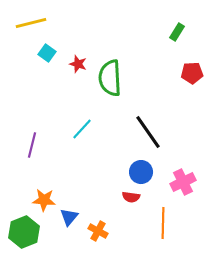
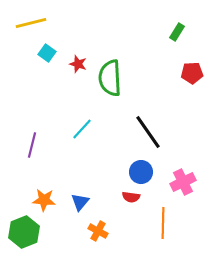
blue triangle: moved 11 px right, 15 px up
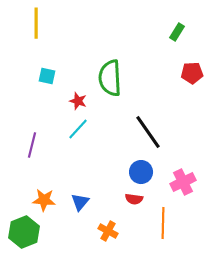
yellow line: moved 5 px right; rotated 76 degrees counterclockwise
cyan square: moved 23 px down; rotated 24 degrees counterclockwise
red star: moved 37 px down
cyan line: moved 4 px left
red semicircle: moved 3 px right, 2 px down
orange cross: moved 10 px right
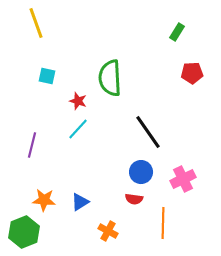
yellow line: rotated 20 degrees counterclockwise
pink cross: moved 3 px up
blue triangle: rotated 18 degrees clockwise
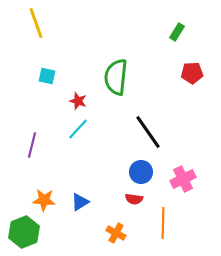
green semicircle: moved 6 px right, 1 px up; rotated 9 degrees clockwise
orange cross: moved 8 px right, 2 px down
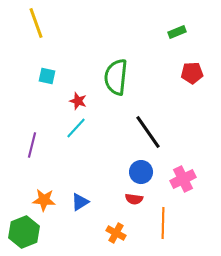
green rectangle: rotated 36 degrees clockwise
cyan line: moved 2 px left, 1 px up
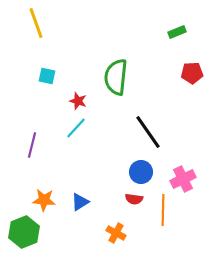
orange line: moved 13 px up
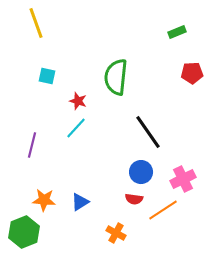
orange line: rotated 56 degrees clockwise
